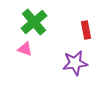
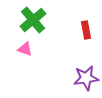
green cross: moved 1 px left, 2 px up
purple star: moved 11 px right, 15 px down
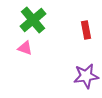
pink triangle: moved 1 px up
purple star: moved 2 px up
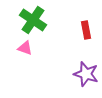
green cross: rotated 16 degrees counterclockwise
purple star: moved 2 px up; rotated 25 degrees clockwise
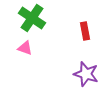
green cross: moved 1 px left, 2 px up
red rectangle: moved 1 px left, 1 px down
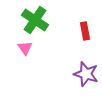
green cross: moved 3 px right, 2 px down
pink triangle: rotated 35 degrees clockwise
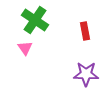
purple star: rotated 15 degrees counterclockwise
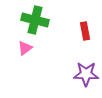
green cross: rotated 20 degrees counterclockwise
pink triangle: rotated 28 degrees clockwise
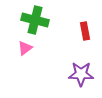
purple star: moved 5 px left
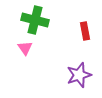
pink triangle: rotated 28 degrees counterclockwise
purple star: moved 2 px left, 1 px down; rotated 20 degrees counterclockwise
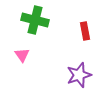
pink triangle: moved 3 px left, 7 px down
